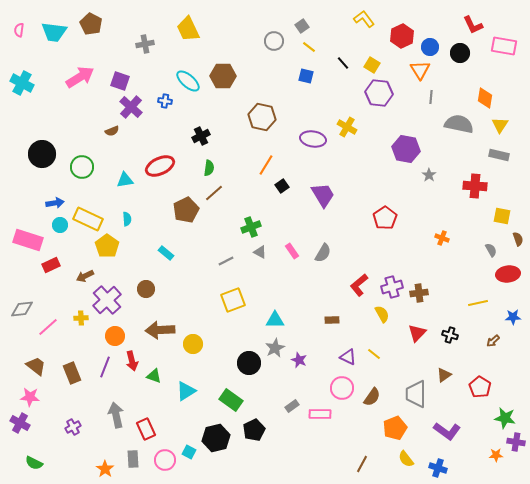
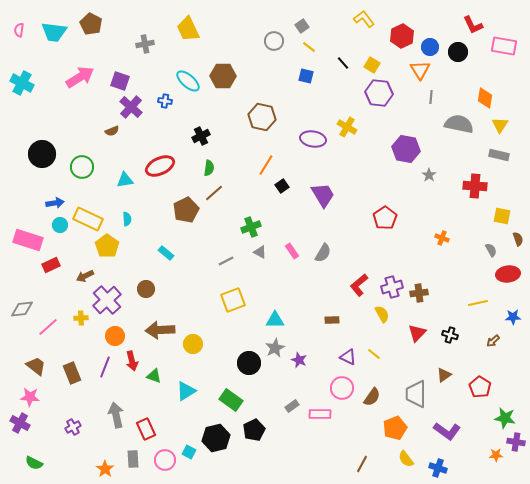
black circle at (460, 53): moved 2 px left, 1 px up
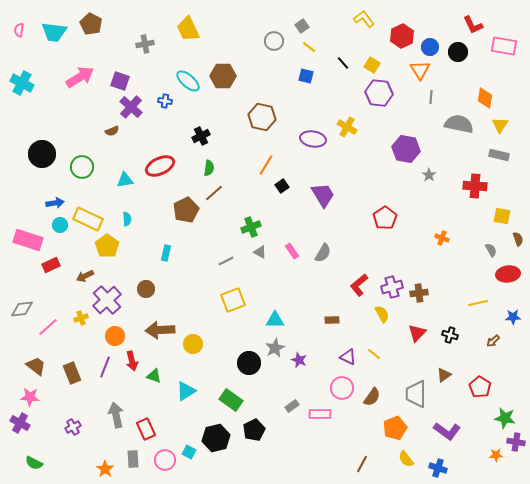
cyan rectangle at (166, 253): rotated 63 degrees clockwise
yellow cross at (81, 318): rotated 16 degrees counterclockwise
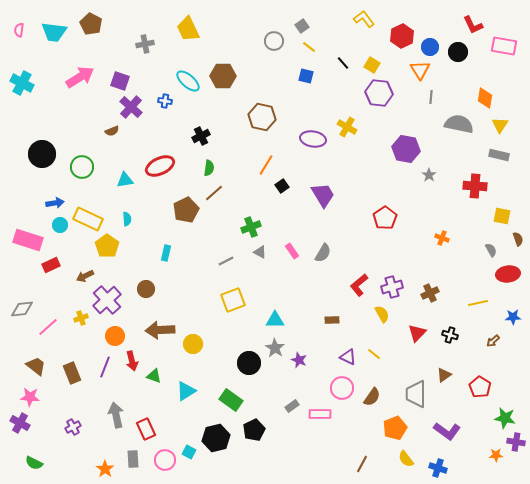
brown cross at (419, 293): moved 11 px right; rotated 18 degrees counterclockwise
gray star at (275, 348): rotated 12 degrees counterclockwise
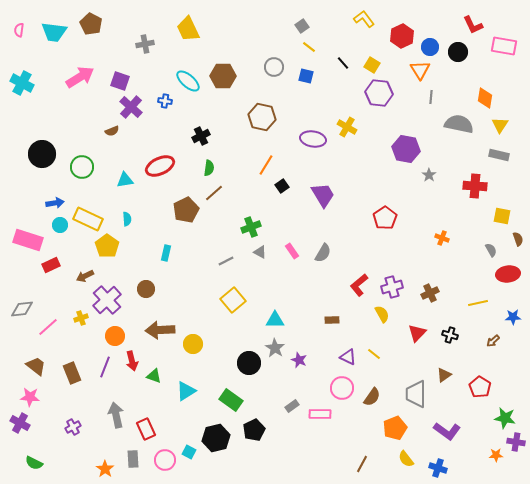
gray circle at (274, 41): moved 26 px down
yellow square at (233, 300): rotated 20 degrees counterclockwise
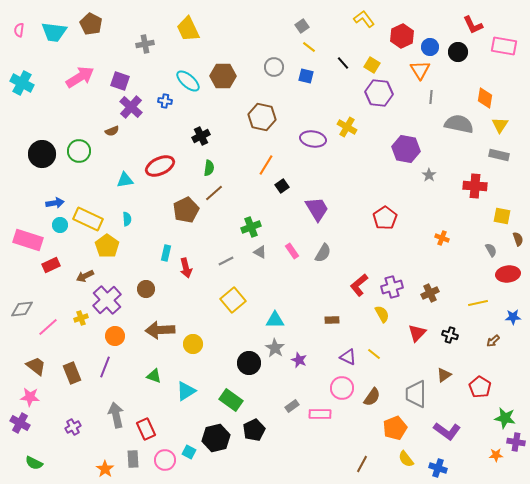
green circle at (82, 167): moved 3 px left, 16 px up
purple trapezoid at (323, 195): moved 6 px left, 14 px down
red arrow at (132, 361): moved 54 px right, 93 px up
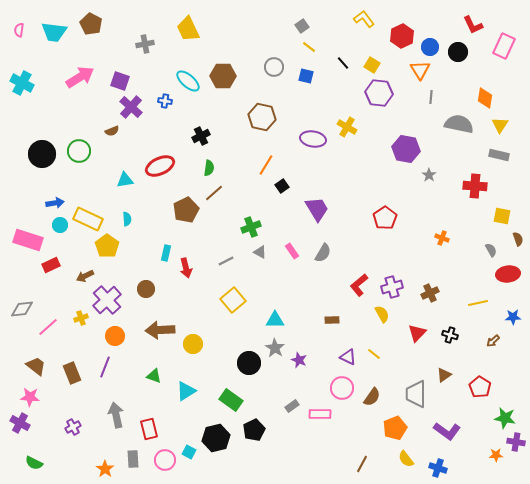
pink rectangle at (504, 46): rotated 75 degrees counterclockwise
red rectangle at (146, 429): moved 3 px right; rotated 10 degrees clockwise
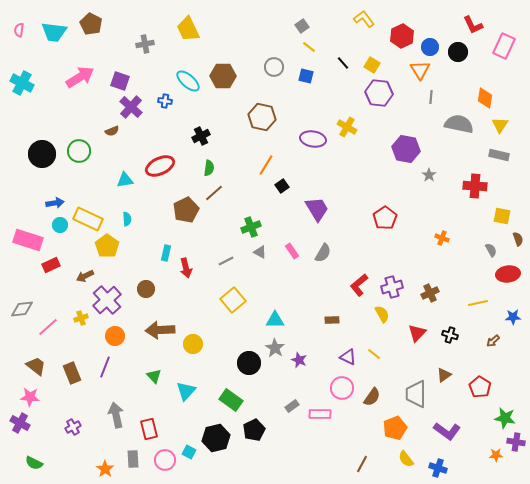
green triangle at (154, 376): rotated 28 degrees clockwise
cyan triangle at (186, 391): rotated 15 degrees counterclockwise
